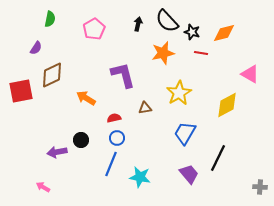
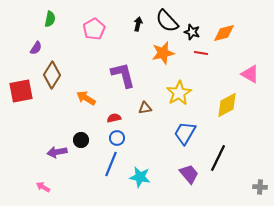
brown diamond: rotated 32 degrees counterclockwise
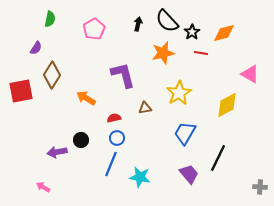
black star: rotated 21 degrees clockwise
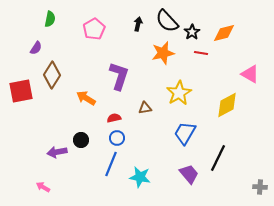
purple L-shape: moved 4 px left, 1 px down; rotated 32 degrees clockwise
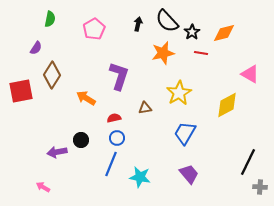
black line: moved 30 px right, 4 px down
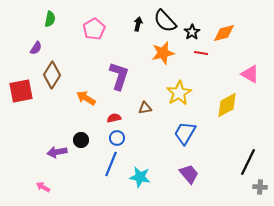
black semicircle: moved 2 px left
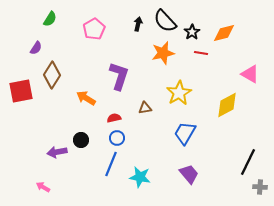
green semicircle: rotated 21 degrees clockwise
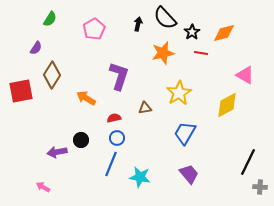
black semicircle: moved 3 px up
pink triangle: moved 5 px left, 1 px down
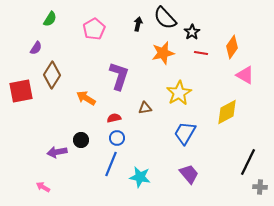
orange diamond: moved 8 px right, 14 px down; rotated 40 degrees counterclockwise
yellow diamond: moved 7 px down
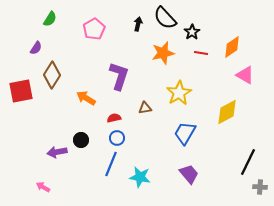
orange diamond: rotated 20 degrees clockwise
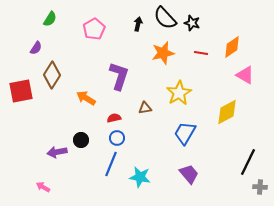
black star: moved 9 px up; rotated 21 degrees counterclockwise
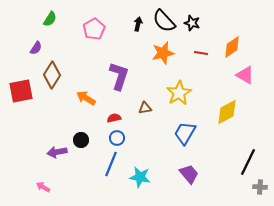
black semicircle: moved 1 px left, 3 px down
